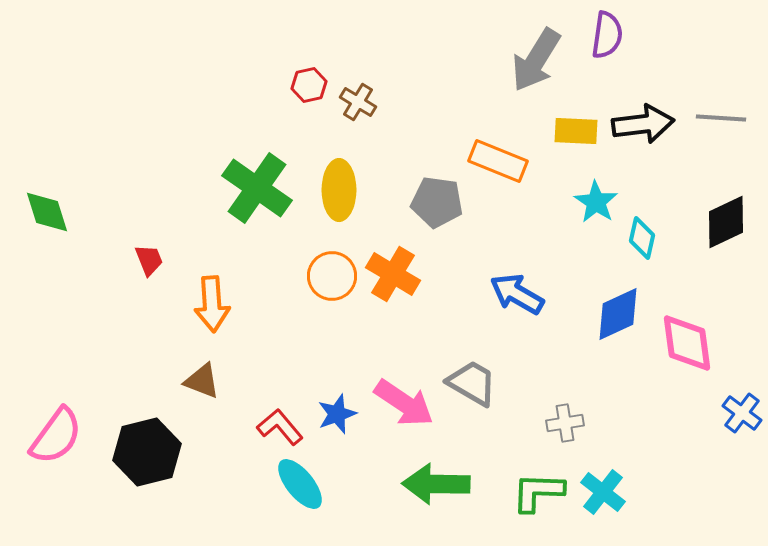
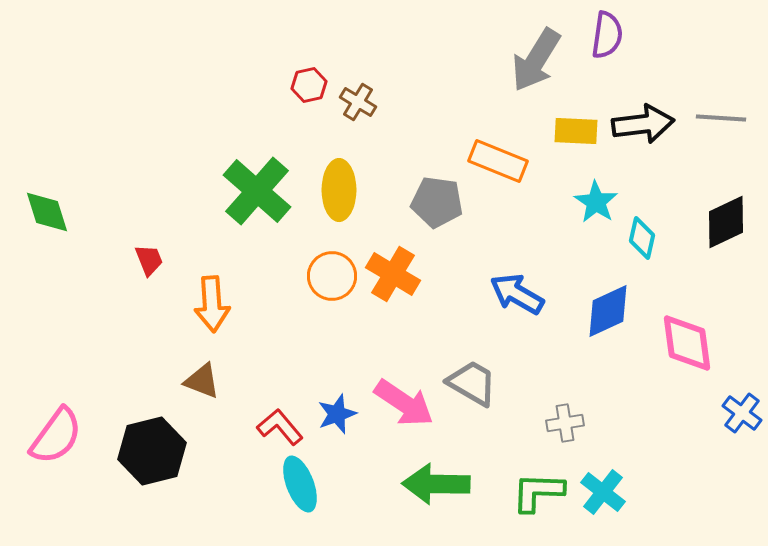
green cross: moved 3 px down; rotated 6 degrees clockwise
blue diamond: moved 10 px left, 3 px up
black hexagon: moved 5 px right, 1 px up
cyan ellipse: rotated 18 degrees clockwise
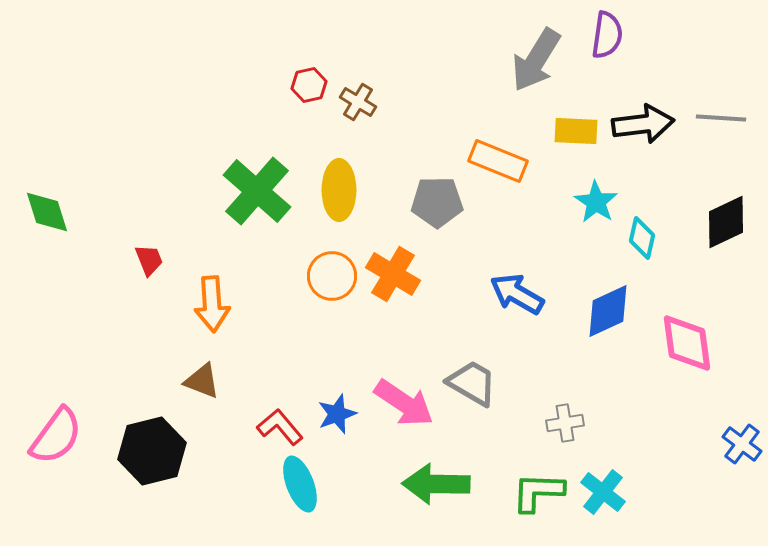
gray pentagon: rotated 9 degrees counterclockwise
blue cross: moved 31 px down
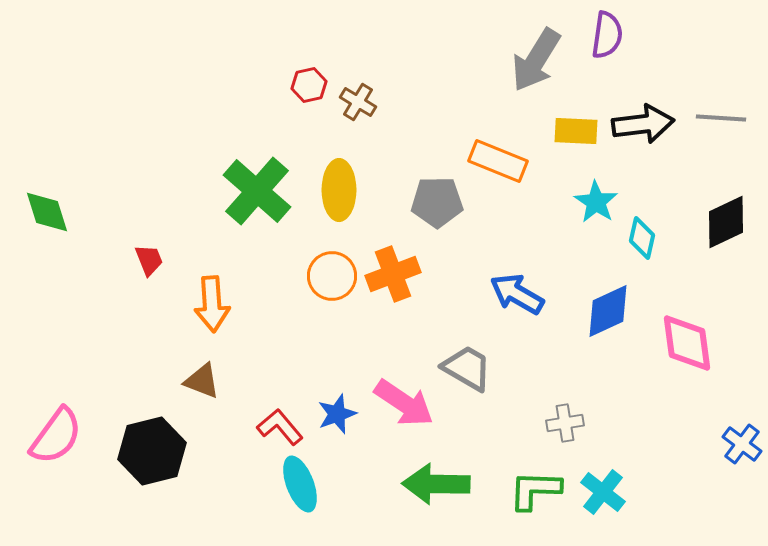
orange cross: rotated 38 degrees clockwise
gray trapezoid: moved 5 px left, 15 px up
green L-shape: moved 3 px left, 2 px up
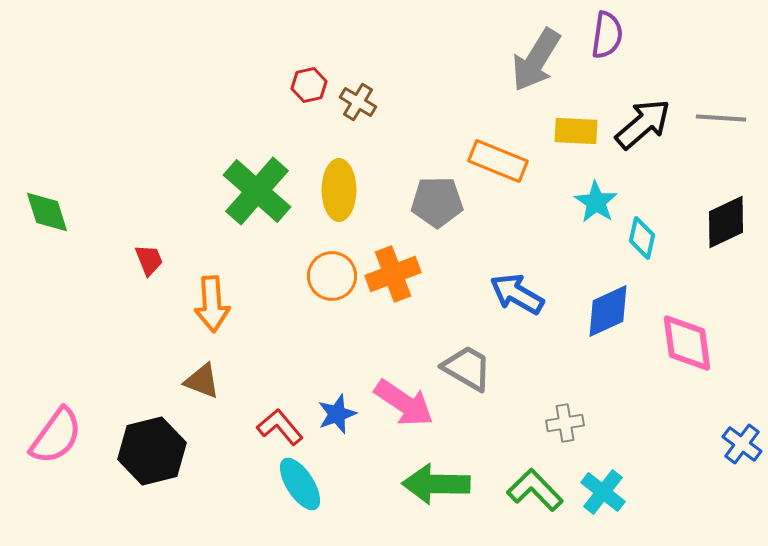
black arrow: rotated 34 degrees counterclockwise
cyan ellipse: rotated 12 degrees counterclockwise
green L-shape: rotated 44 degrees clockwise
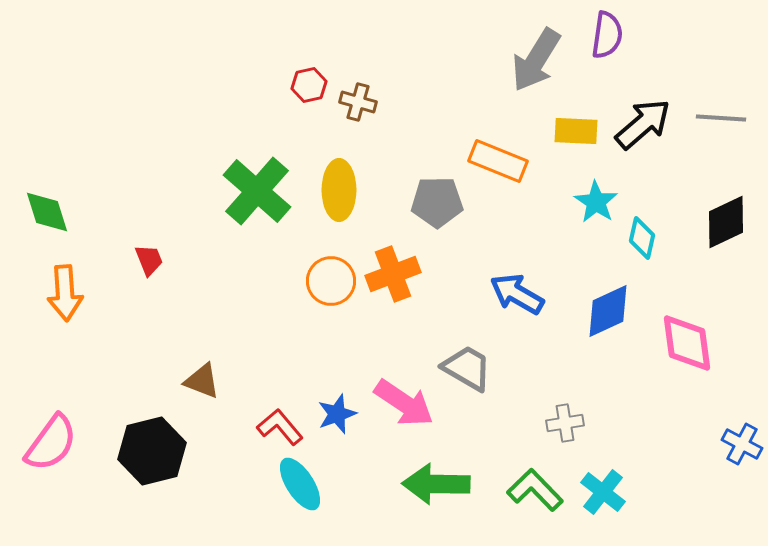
brown cross: rotated 15 degrees counterclockwise
orange circle: moved 1 px left, 5 px down
orange arrow: moved 147 px left, 11 px up
pink semicircle: moved 5 px left, 7 px down
blue cross: rotated 9 degrees counterclockwise
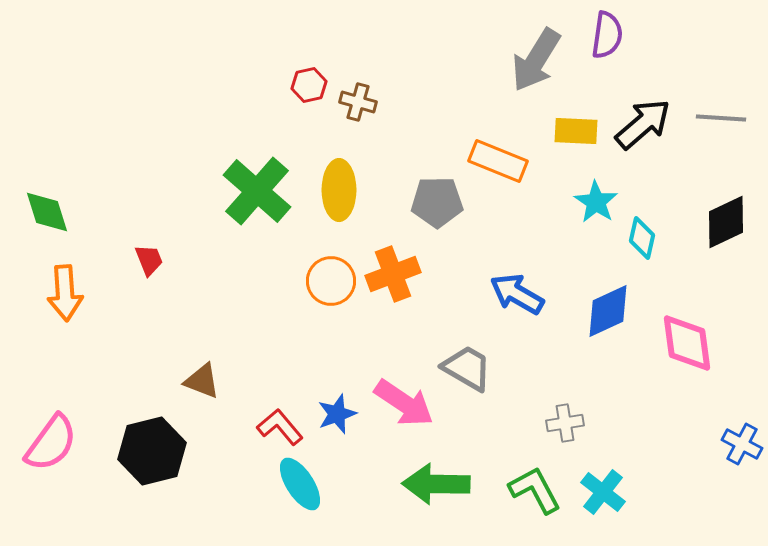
green L-shape: rotated 16 degrees clockwise
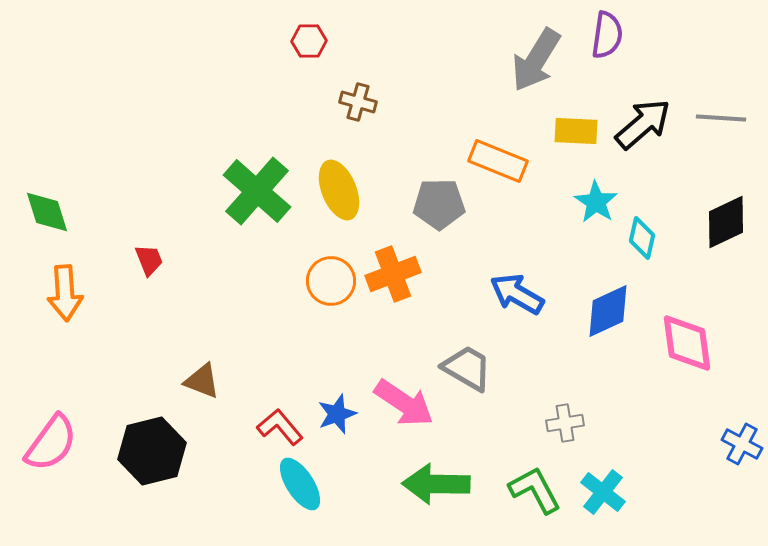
red hexagon: moved 44 px up; rotated 12 degrees clockwise
yellow ellipse: rotated 22 degrees counterclockwise
gray pentagon: moved 2 px right, 2 px down
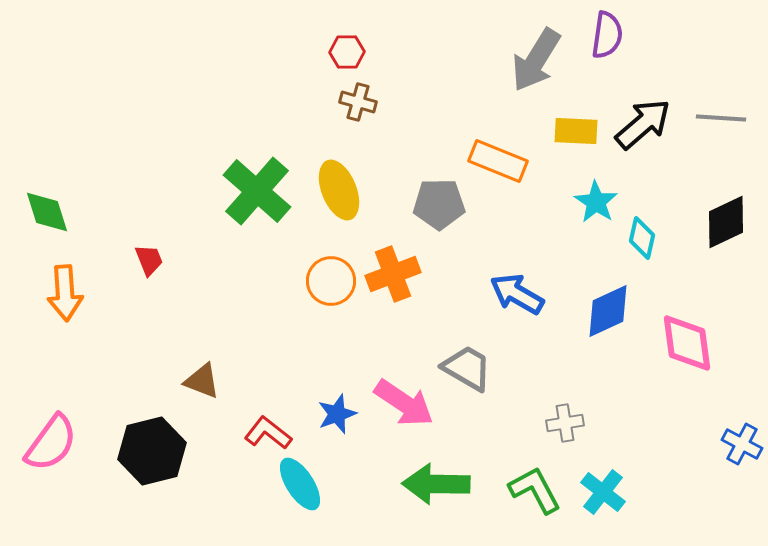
red hexagon: moved 38 px right, 11 px down
red L-shape: moved 12 px left, 6 px down; rotated 12 degrees counterclockwise
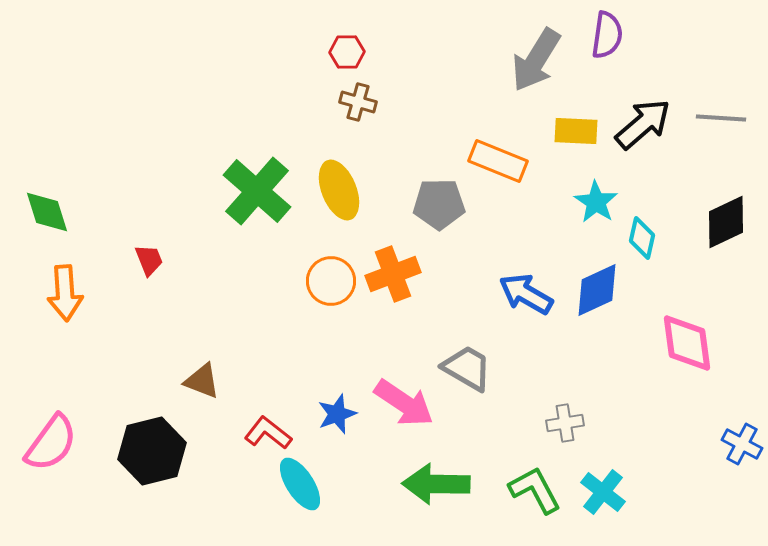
blue arrow: moved 9 px right
blue diamond: moved 11 px left, 21 px up
